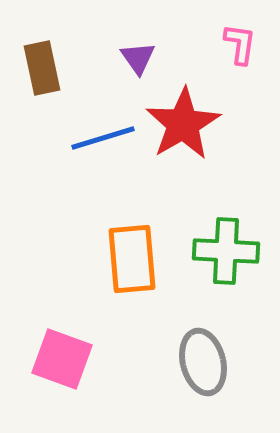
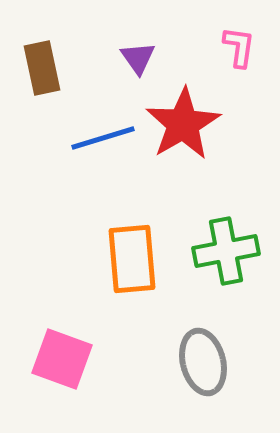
pink L-shape: moved 1 px left, 3 px down
green cross: rotated 14 degrees counterclockwise
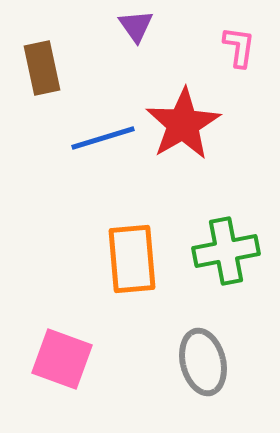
purple triangle: moved 2 px left, 32 px up
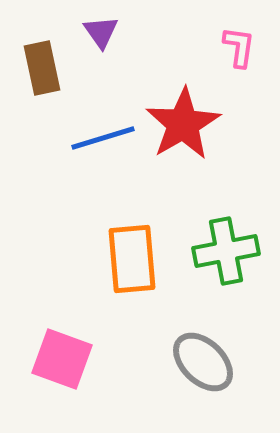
purple triangle: moved 35 px left, 6 px down
gray ellipse: rotated 32 degrees counterclockwise
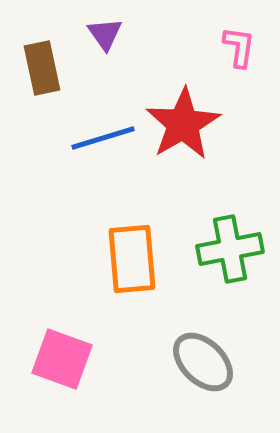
purple triangle: moved 4 px right, 2 px down
green cross: moved 4 px right, 2 px up
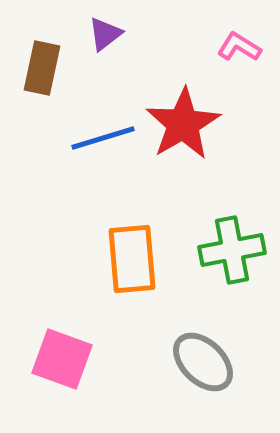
purple triangle: rotated 27 degrees clockwise
pink L-shape: rotated 66 degrees counterclockwise
brown rectangle: rotated 24 degrees clockwise
green cross: moved 2 px right, 1 px down
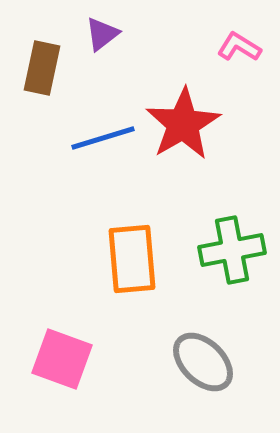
purple triangle: moved 3 px left
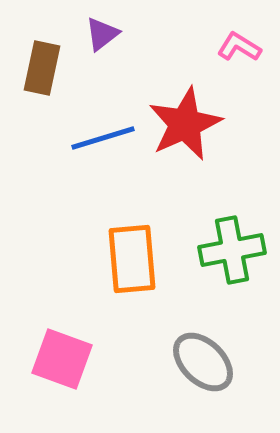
red star: moved 2 px right; rotated 6 degrees clockwise
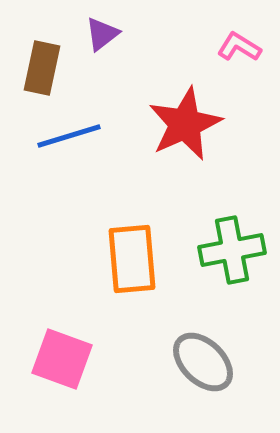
blue line: moved 34 px left, 2 px up
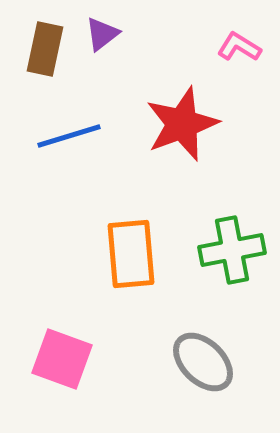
brown rectangle: moved 3 px right, 19 px up
red star: moved 3 px left; rotated 4 degrees clockwise
orange rectangle: moved 1 px left, 5 px up
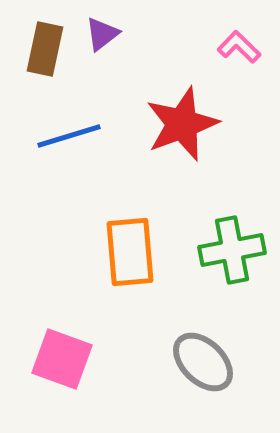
pink L-shape: rotated 12 degrees clockwise
orange rectangle: moved 1 px left, 2 px up
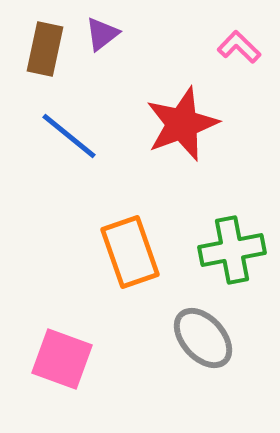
blue line: rotated 56 degrees clockwise
orange rectangle: rotated 14 degrees counterclockwise
gray ellipse: moved 24 px up; rotated 4 degrees clockwise
